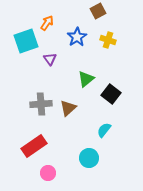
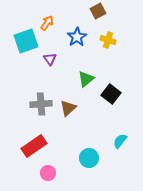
cyan semicircle: moved 16 px right, 11 px down
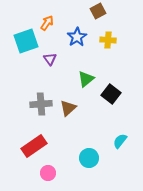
yellow cross: rotated 14 degrees counterclockwise
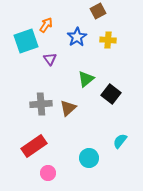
orange arrow: moved 1 px left, 2 px down
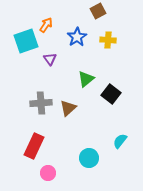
gray cross: moved 1 px up
red rectangle: rotated 30 degrees counterclockwise
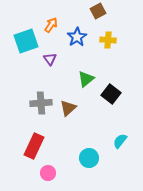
orange arrow: moved 5 px right
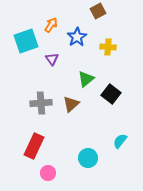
yellow cross: moved 7 px down
purple triangle: moved 2 px right
brown triangle: moved 3 px right, 4 px up
cyan circle: moved 1 px left
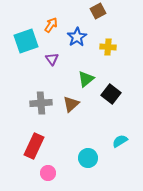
cyan semicircle: rotated 21 degrees clockwise
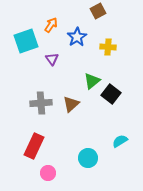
green triangle: moved 6 px right, 2 px down
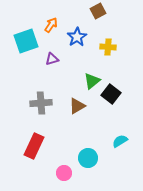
purple triangle: rotated 48 degrees clockwise
brown triangle: moved 6 px right, 2 px down; rotated 12 degrees clockwise
pink circle: moved 16 px right
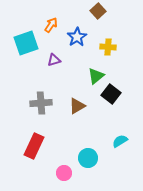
brown square: rotated 14 degrees counterclockwise
cyan square: moved 2 px down
purple triangle: moved 2 px right, 1 px down
green triangle: moved 4 px right, 5 px up
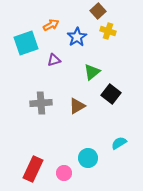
orange arrow: rotated 28 degrees clockwise
yellow cross: moved 16 px up; rotated 14 degrees clockwise
green triangle: moved 4 px left, 4 px up
cyan semicircle: moved 1 px left, 2 px down
red rectangle: moved 1 px left, 23 px down
